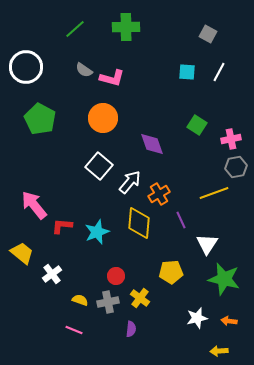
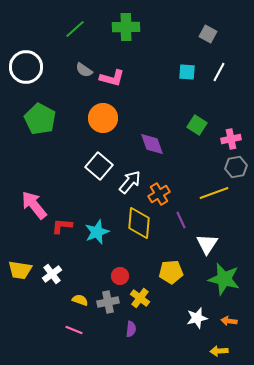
yellow trapezoid: moved 2 px left, 17 px down; rotated 150 degrees clockwise
red circle: moved 4 px right
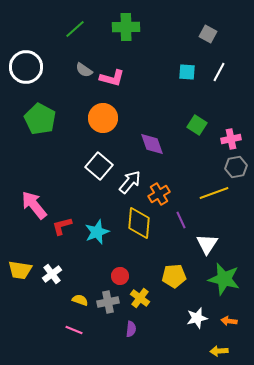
red L-shape: rotated 20 degrees counterclockwise
yellow pentagon: moved 3 px right, 4 px down
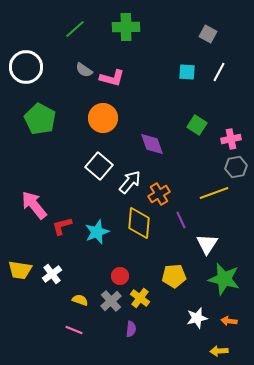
gray cross: moved 3 px right, 1 px up; rotated 30 degrees counterclockwise
